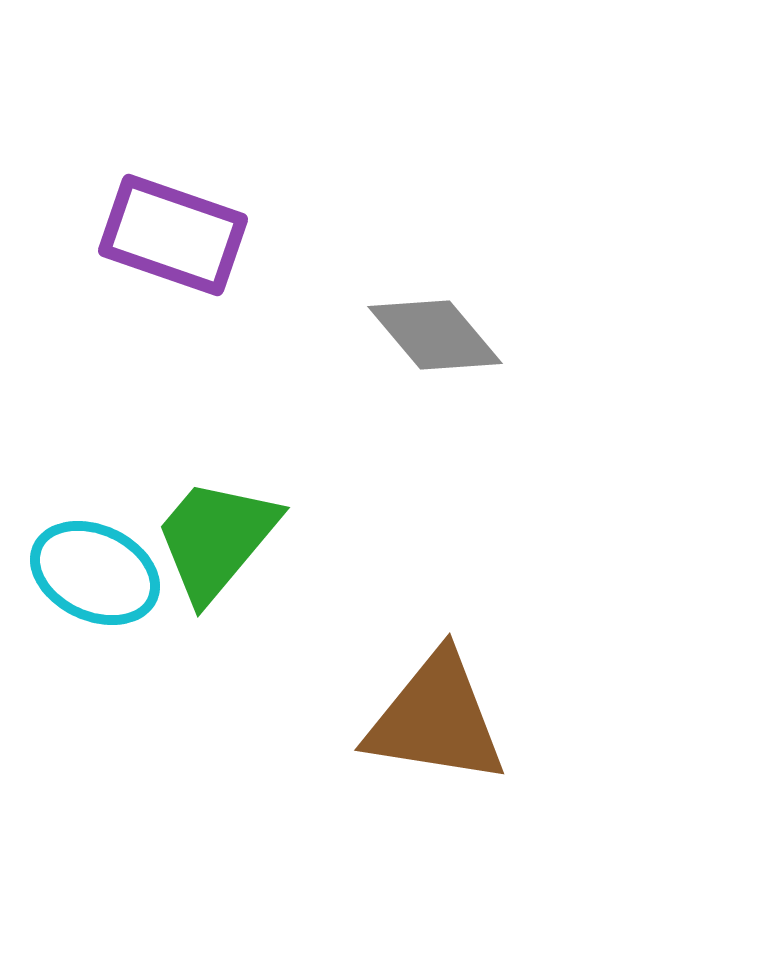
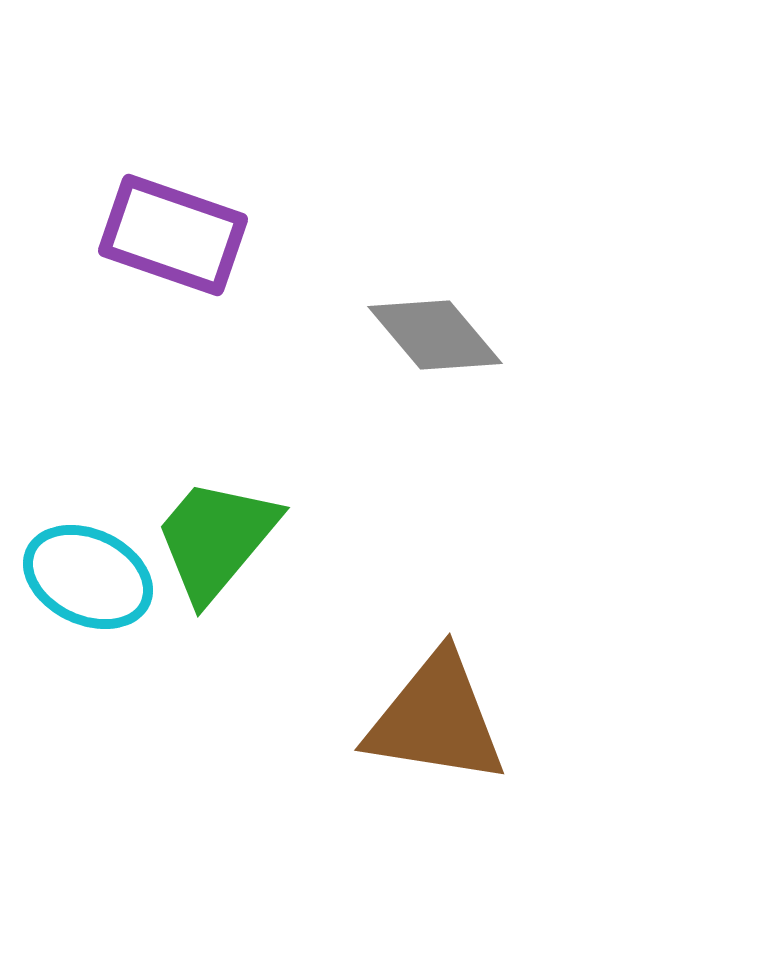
cyan ellipse: moved 7 px left, 4 px down
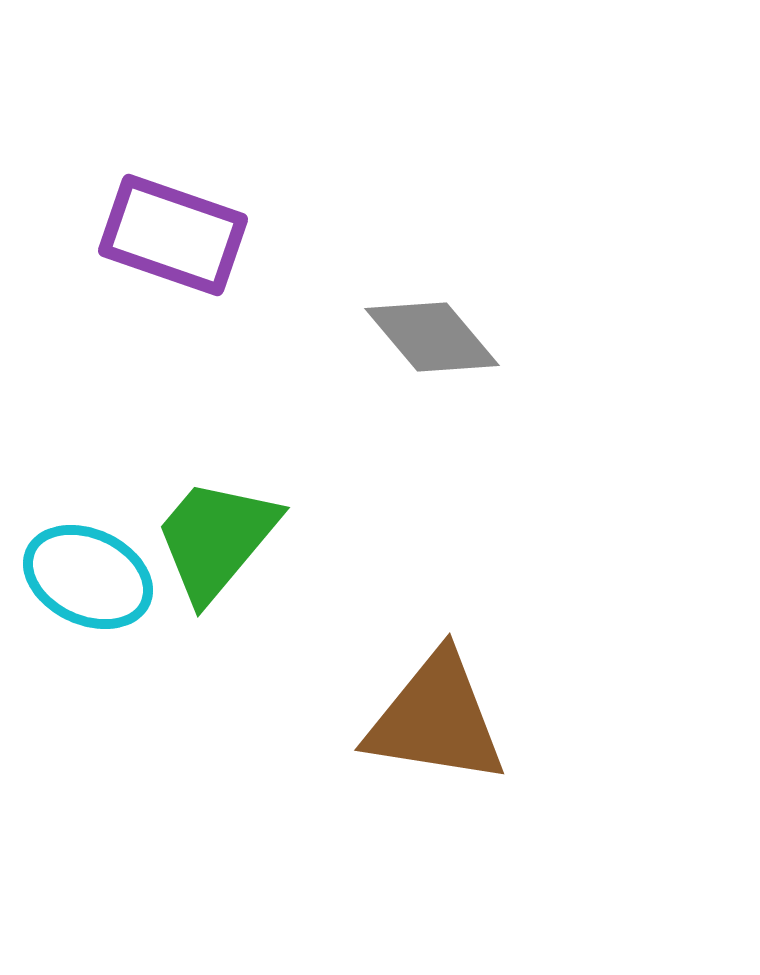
gray diamond: moved 3 px left, 2 px down
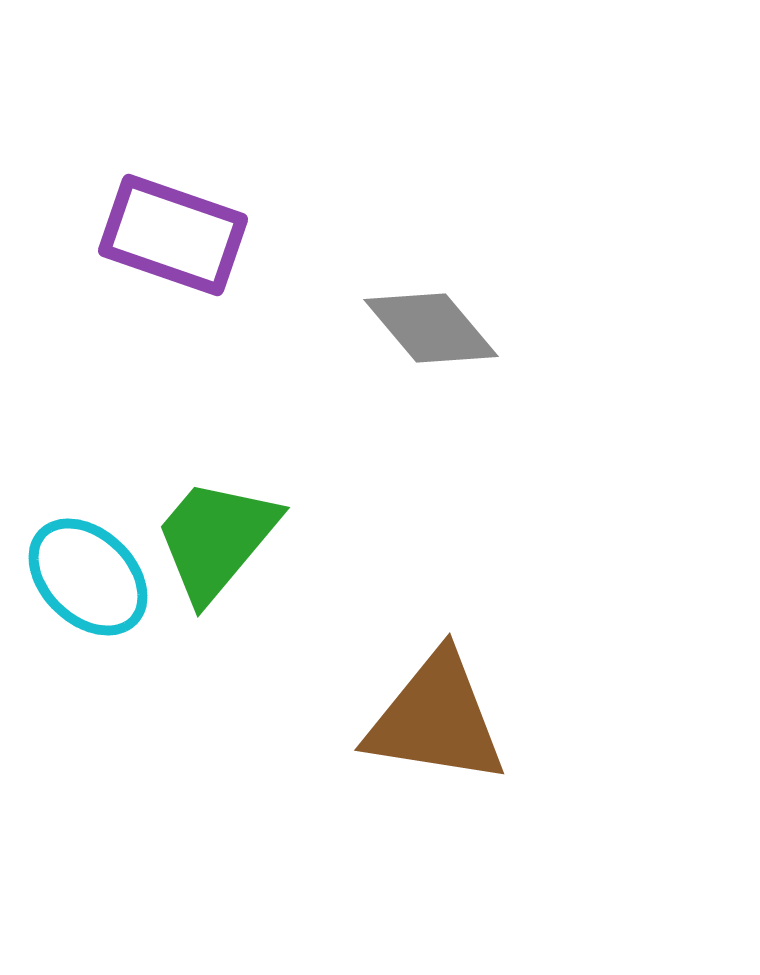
gray diamond: moved 1 px left, 9 px up
cyan ellipse: rotated 19 degrees clockwise
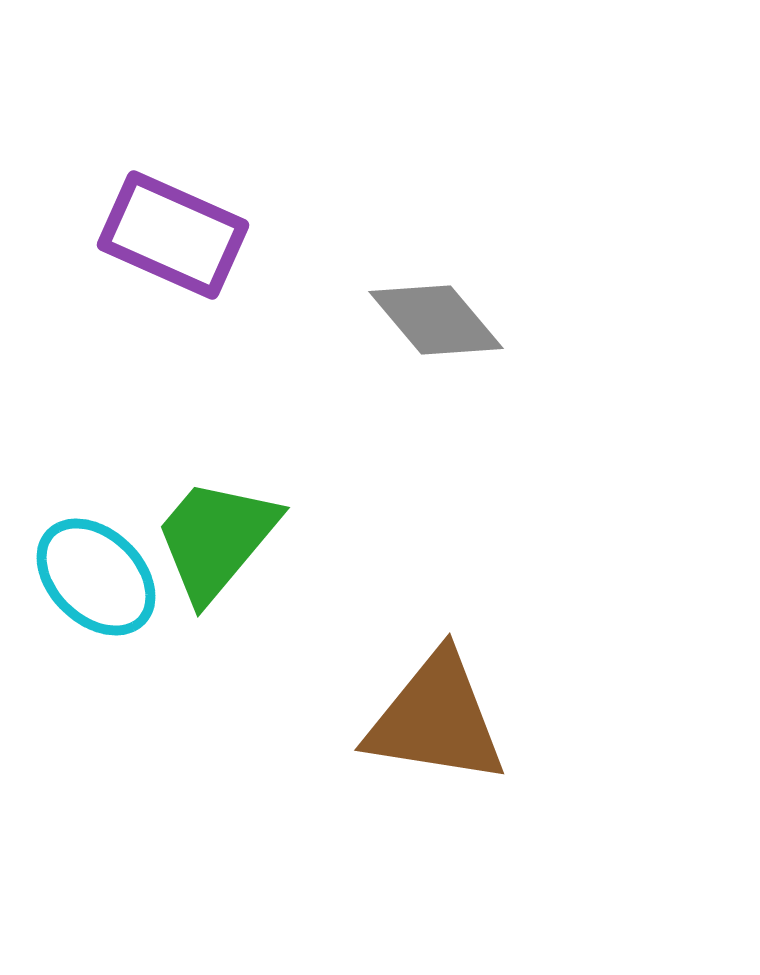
purple rectangle: rotated 5 degrees clockwise
gray diamond: moved 5 px right, 8 px up
cyan ellipse: moved 8 px right
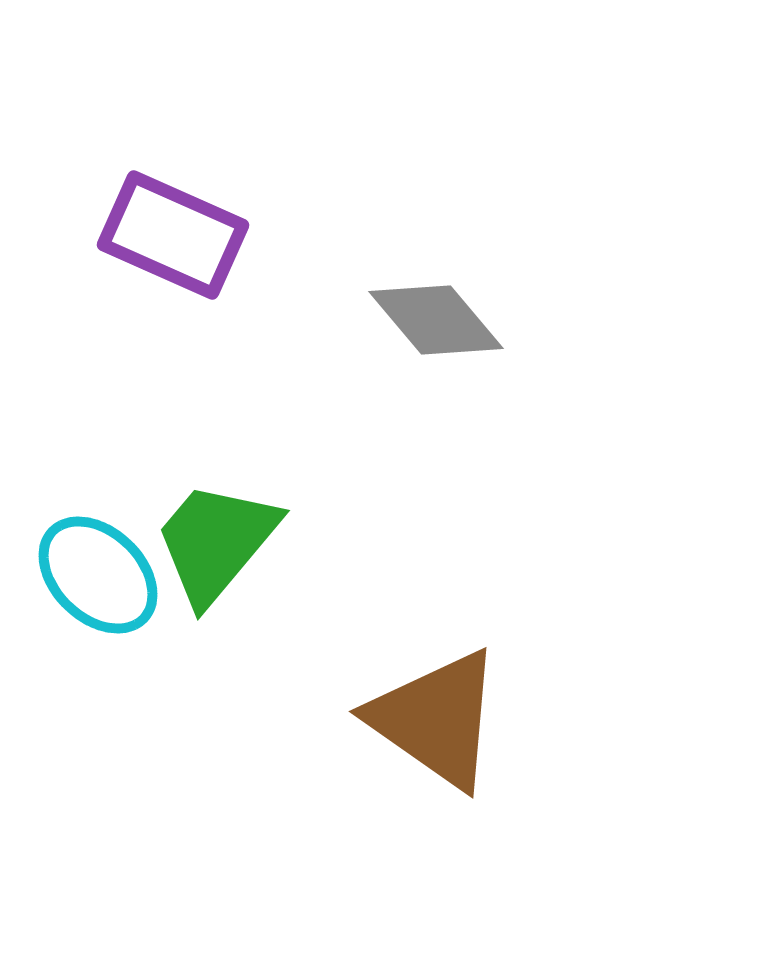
green trapezoid: moved 3 px down
cyan ellipse: moved 2 px right, 2 px up
brown triangle: rotated 26 degrees clockwise
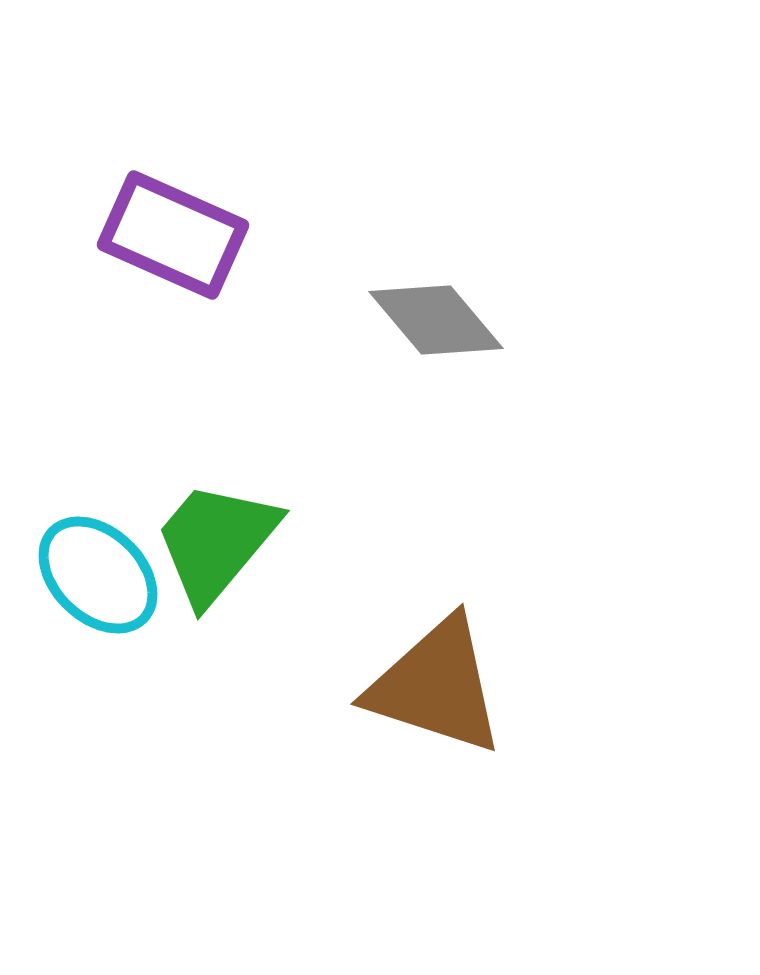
brown triangle: moved 33 px up; rotated 17 degrees counterclockwise
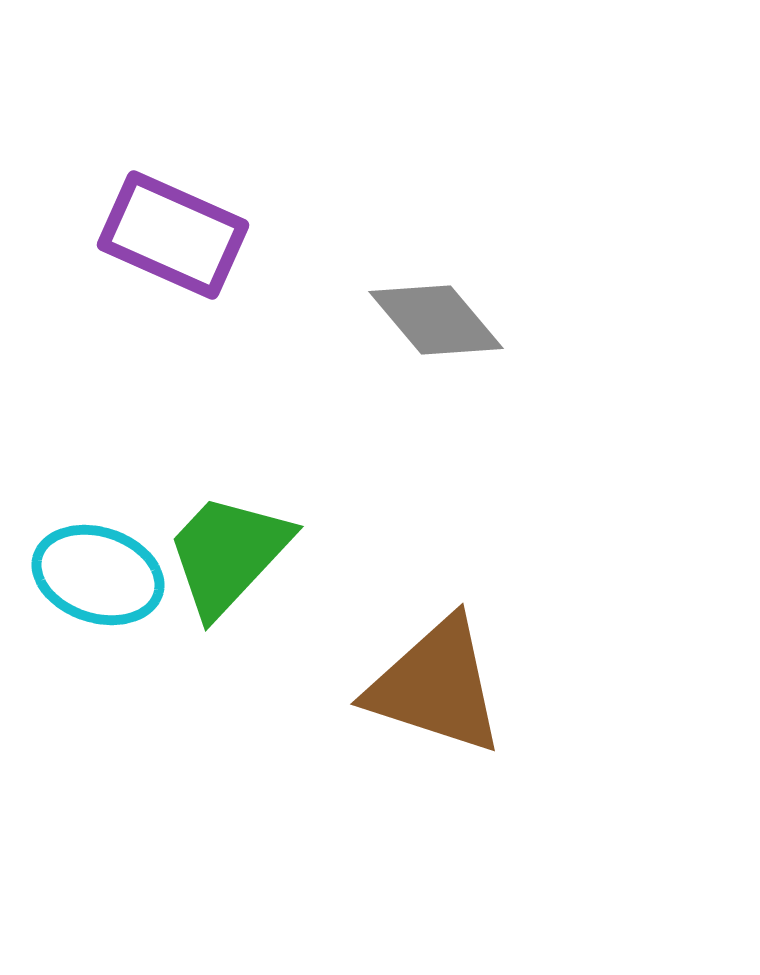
green trapezoid: moved 12 px right, 12 px down; rotated 3 degrees clockwise
cyan ellipse: rotated 26 degrees counterclockwise
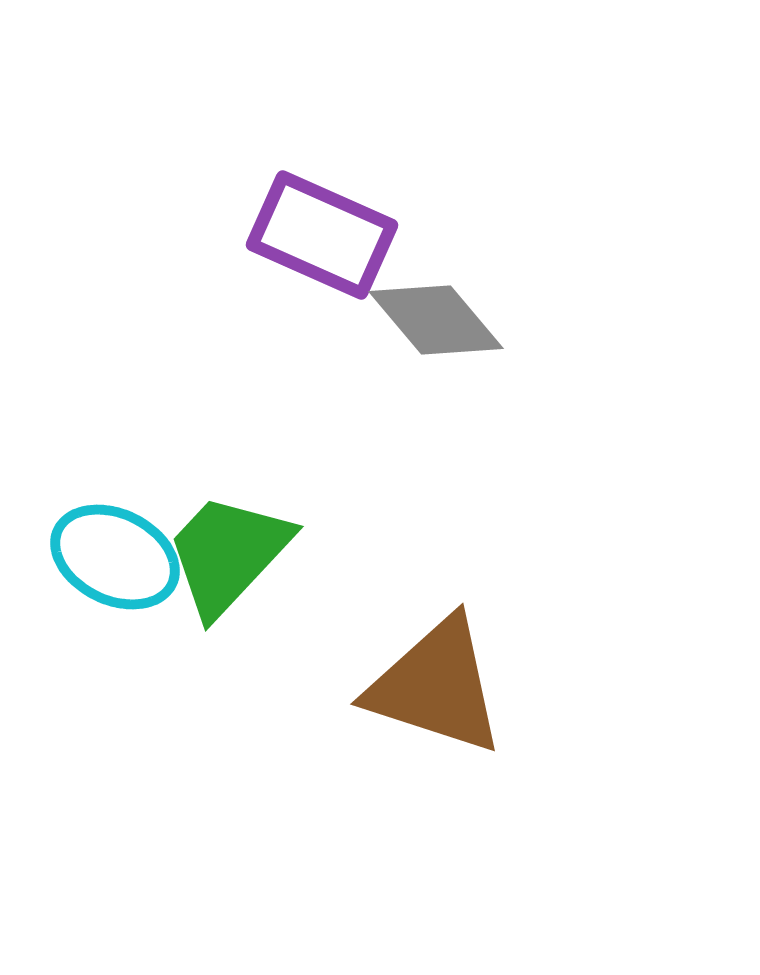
purple rectangle: moved 149 px right
cyan ellipse: moved 17 px right, 18 px up; rotated 8 degrees clockwise
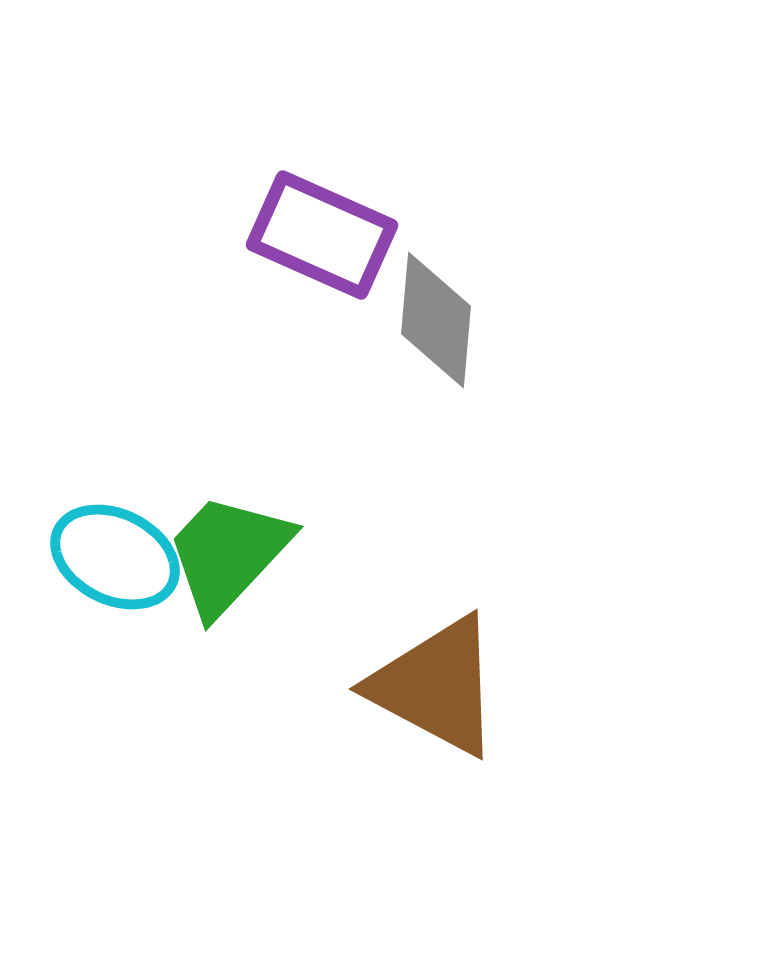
gray diamond: rotated 45 degrees clockwise
brown triangle: rotated 10 degrees clockwise
